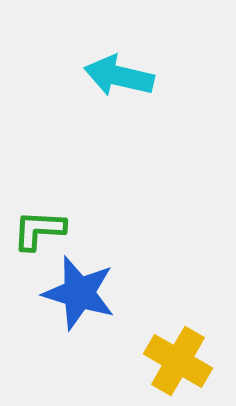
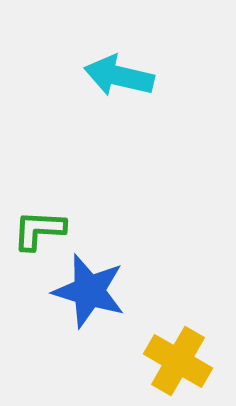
blue star: moved 10 px right, 2 px up
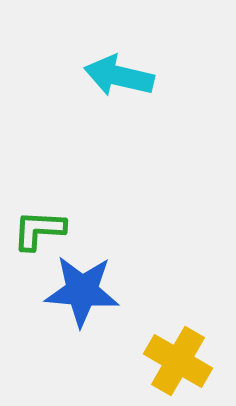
blue star: moved 7 px left; rotated 12 degrees counterclockwise
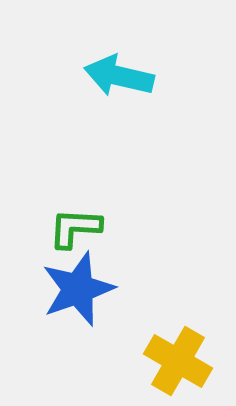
green L-shape: moved 36 px right, 2 px up
blue star: moved 4 px left, 2 px up; rotated 24 degrees counterclockwise
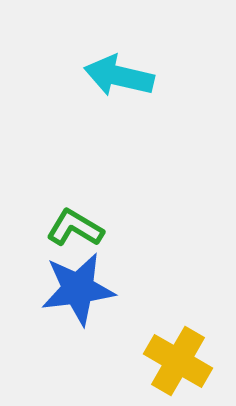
green L-shape: rotated 28 degrees clockwise
blue star: rotated 12 degrees clockwise
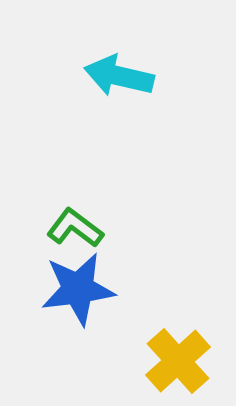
green L-shape: rotated 6 degrees clockwise
yellow cross: rotated 18 degrees clockwise
